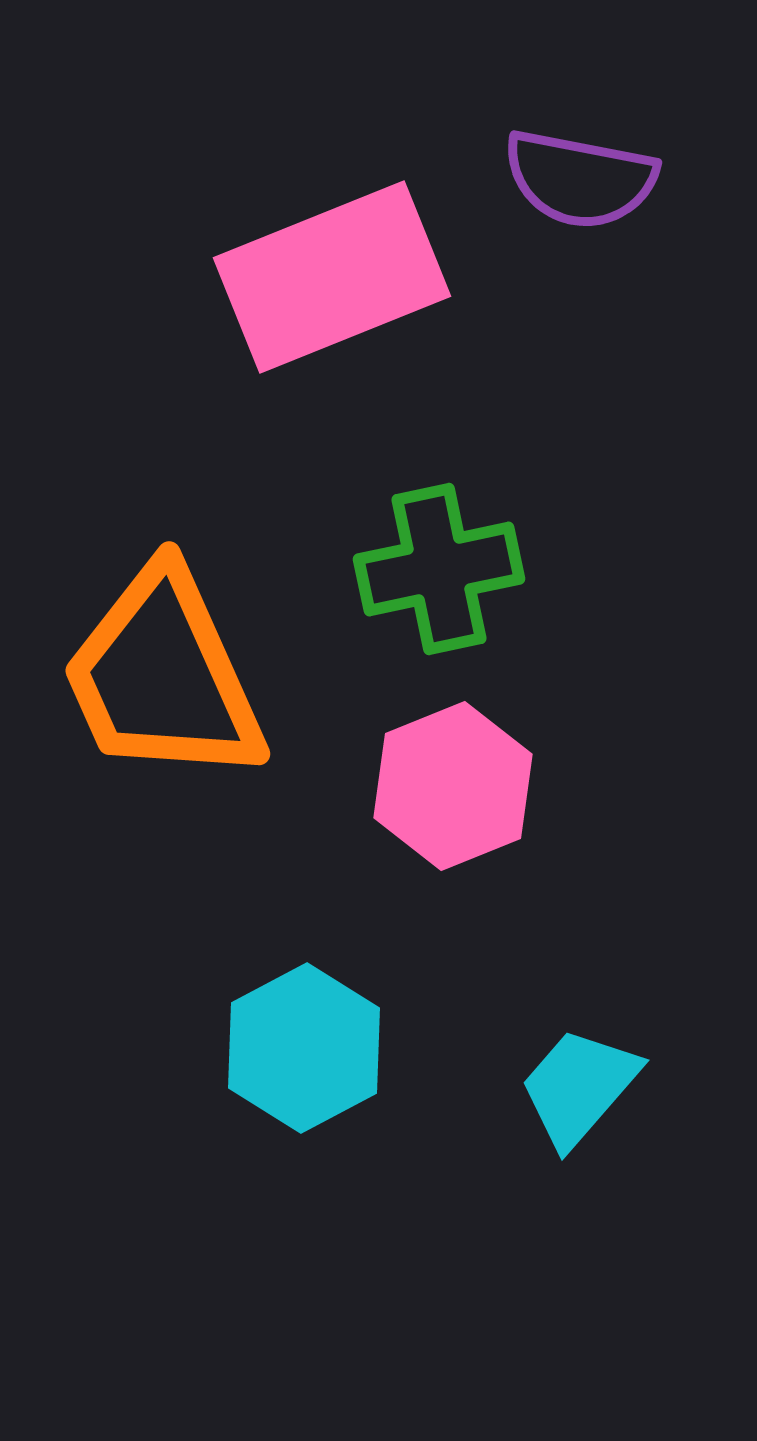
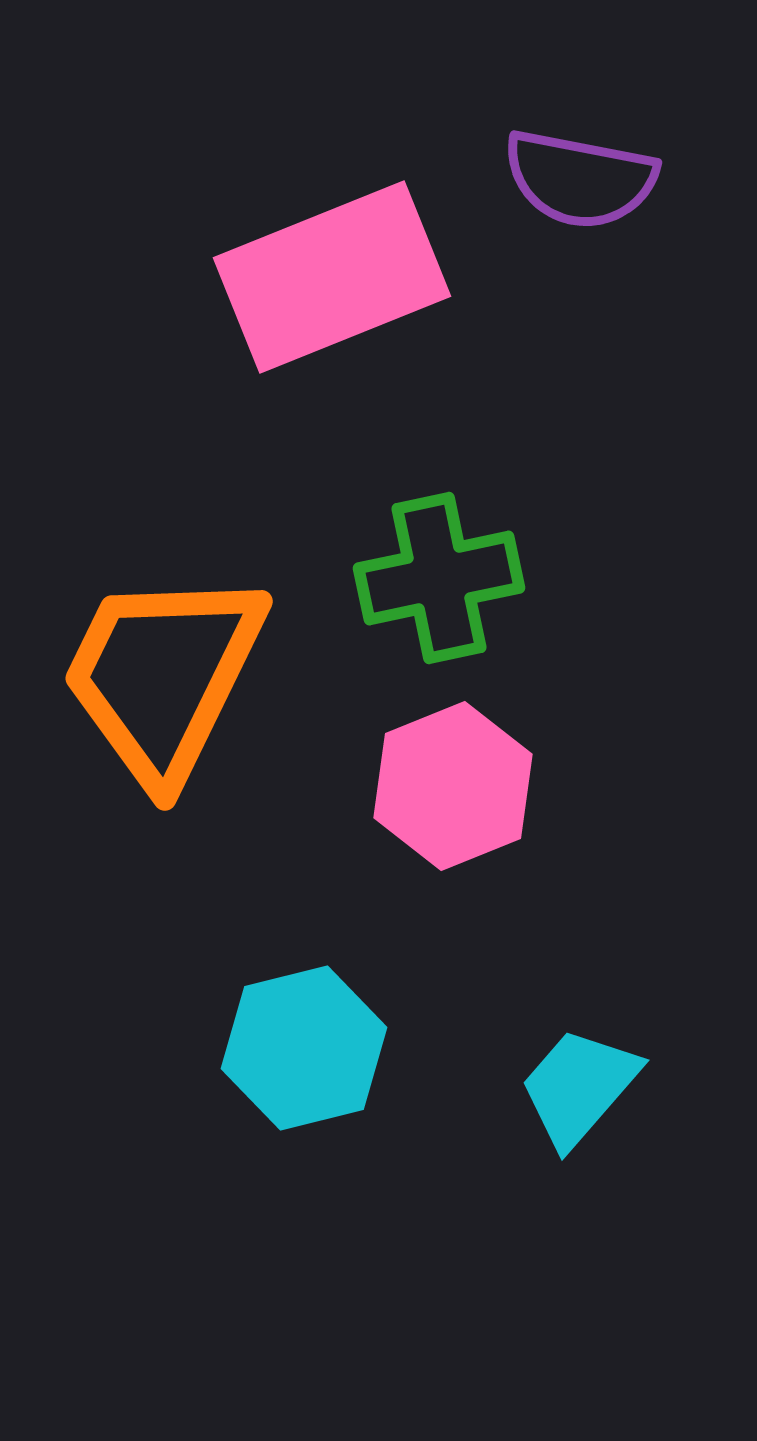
green cross: moved 9 px down
orange trapezoid: rotated 50 degrees clockwise
cyan hexagon: rotated 14 degrees clockwise
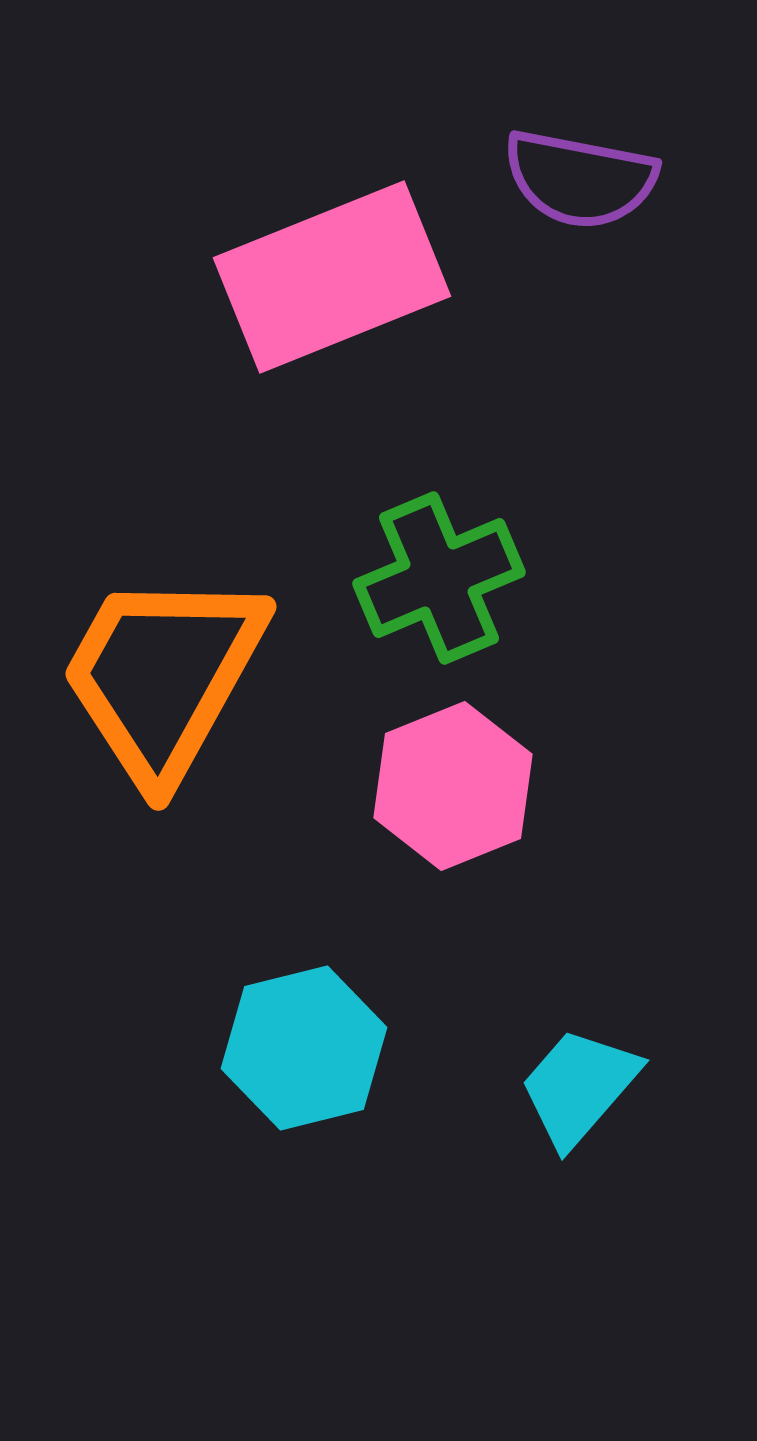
green cross: rotated 11 degrees counterclockwise
orange trapezoid: rotated 3 degrees clockwise
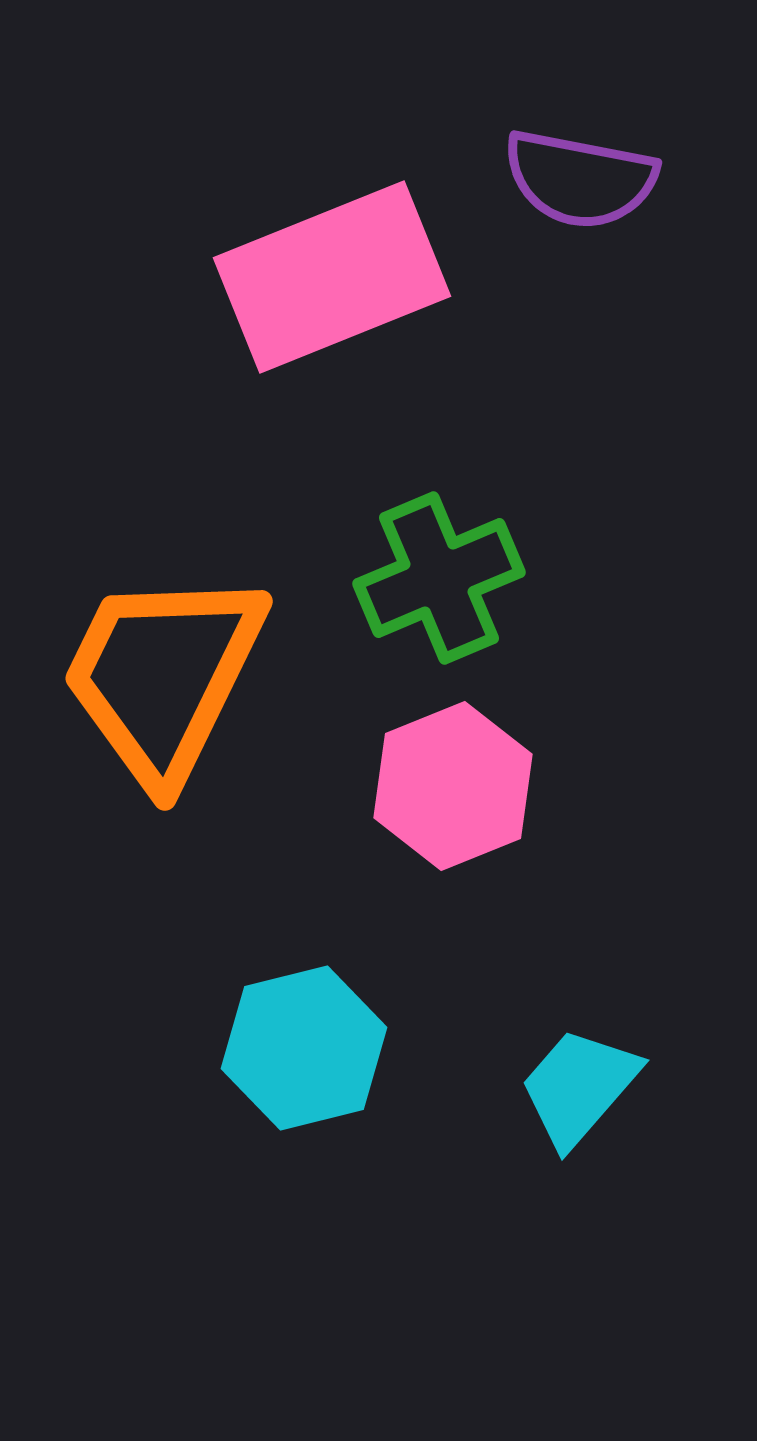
orange trapezoid: rotated 3 degrees counterclockwise
